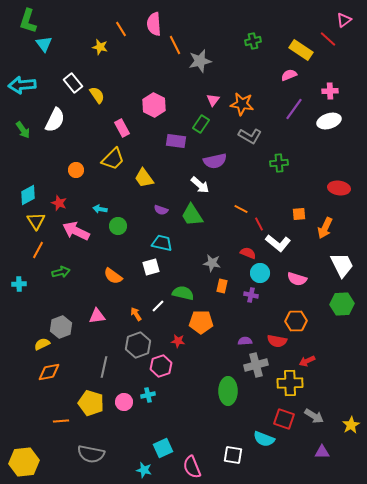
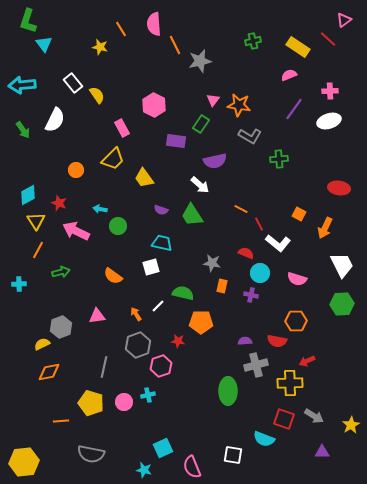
yellow rectangle at (301, 50): moved 3 px left, 3 px up
orange star at (242, 104): moved 3 px left, 1 px down
green cross at (279, 163): moved 4 px up
orange square at (299, 214): rotated 32 degrees clockwise
red semicircle at (248, 253): moved 2 px left
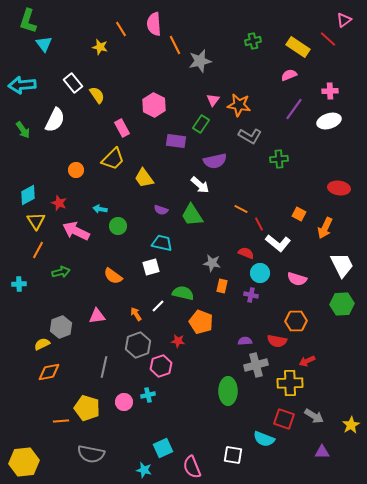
orange pentagon at (201, 322): rotated 20 degrees clockwise
yellow pentagon at (91, 403): moved 4 px left, 5 px down
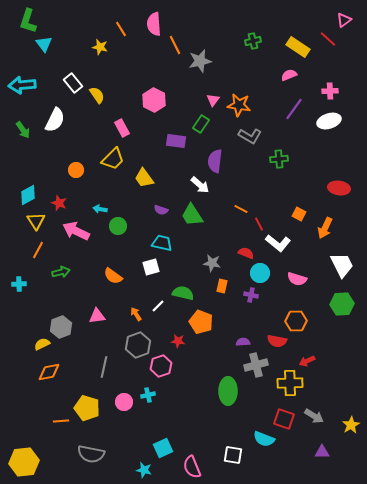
pink hexagon at (154, 105): moved 5 px up
purple semicircle at (215, 161): rotated 110 degrees clockwise
purple semicircle at (245, 341): moved 2 px left, 1 px down
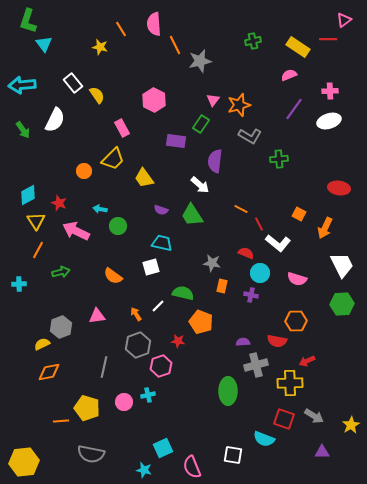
red line at (328, 39): rotated 42 degrees counterclockwise
orange star at (239, 105): rotated 25 degrees counterclockwise
orange circle at (76, 170): moved 8 px right, 1 px down
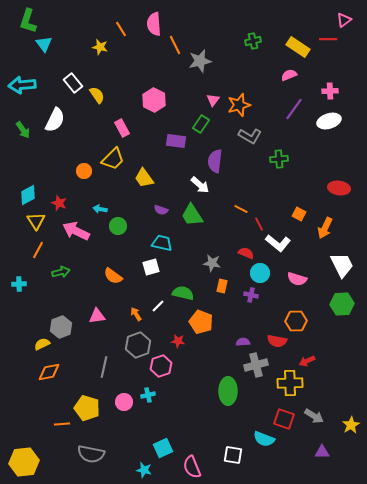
orange line at (61, 421): moved 1 px right, 3 px down
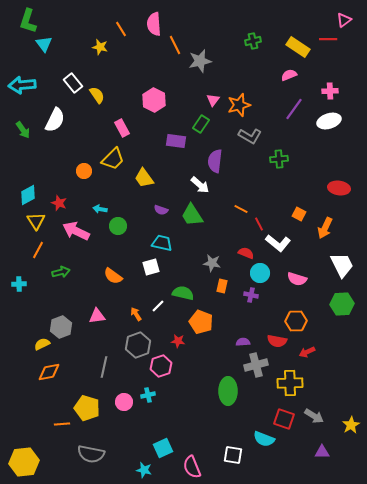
red arrow at (307, 361): moved 9 px up
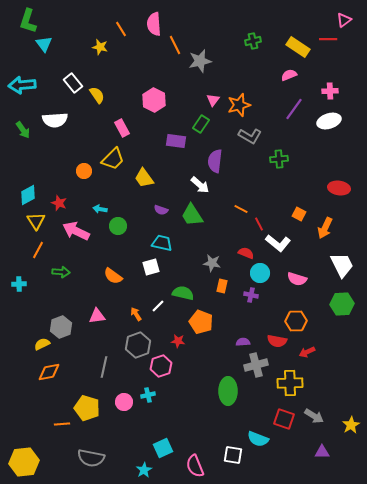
white semicircle at (55, 120): rotated 60 degrees clockwise
green arrow at (61, 272): rotated 18 degrees clockwise
cyan semicircle at (264, 439): moved 6 px left
gray semicircle at (91, 454): moved 4 px down
pink semicircle at (192, 467): moved 3 px right, 1 px up
cyan star at (144, 470): rotated 28 degrees clockwise
